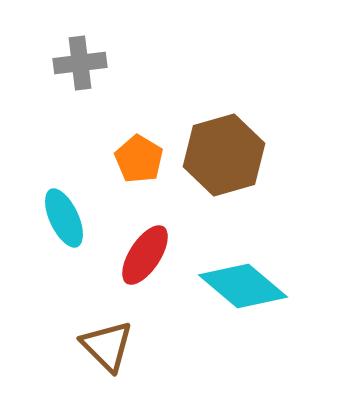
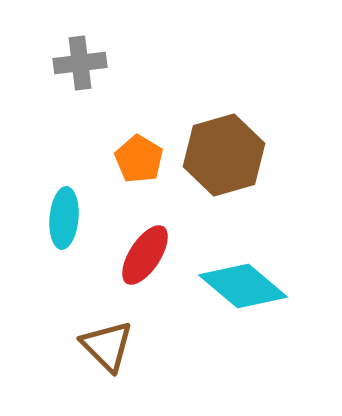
cyan ellipse: rotated 30 degrees clockwise
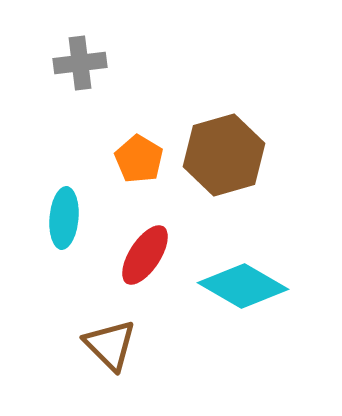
cyan diamond: rotated 10 degrees counterclockwise
brown triangle: moved 3 px right, 1 px up
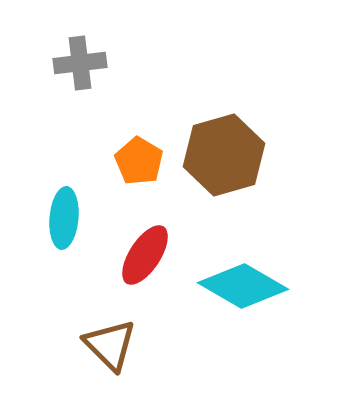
orange pentagon: moved 2 px down
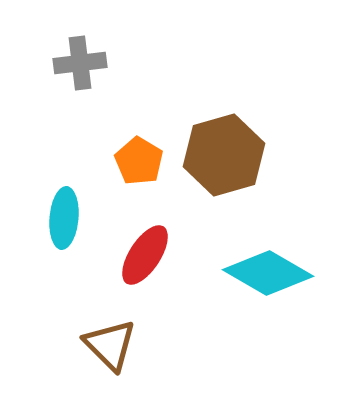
cyan diamond: moved 25 px right, 13 px up
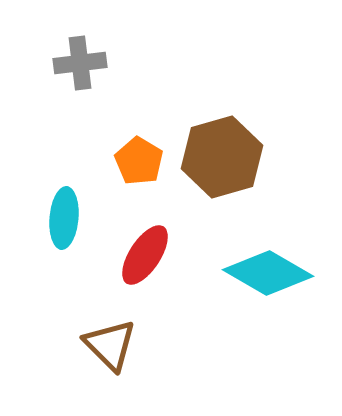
brown hexagon: moved 2 px left, 2 px down
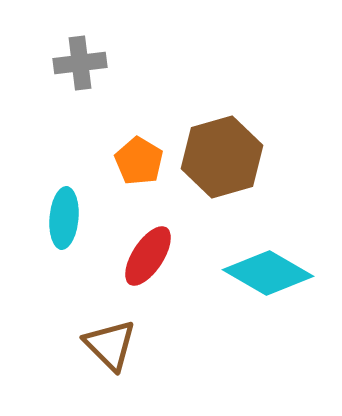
red ellipse: moved 3 px right, 1 px down
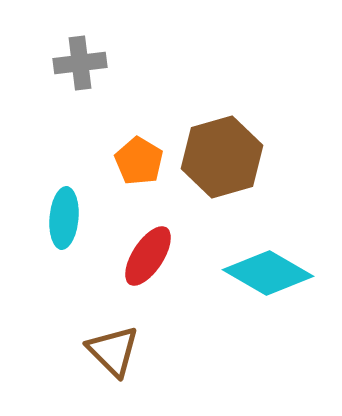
brown triangle: moved 3 px right, 6 px down
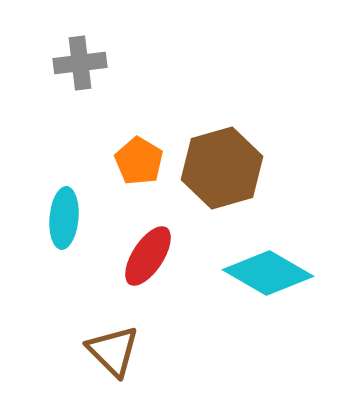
brown hexagon: moved 11 px down
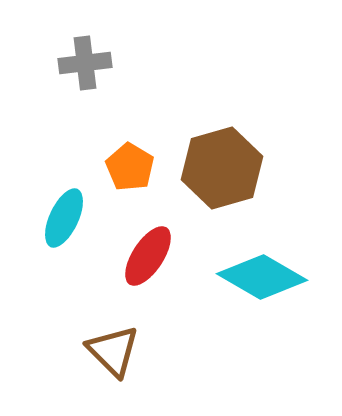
gray cross: moved 5 px right
orange pentagon: moved 9 px left, 6 px down
cyan ellipse: rotated 20 degrees clockwise
cyan diamond: moved 6 px left, 4 px down
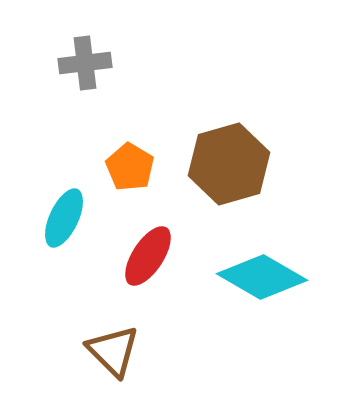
brown hexagon: moved 7 px right, 4 px up
